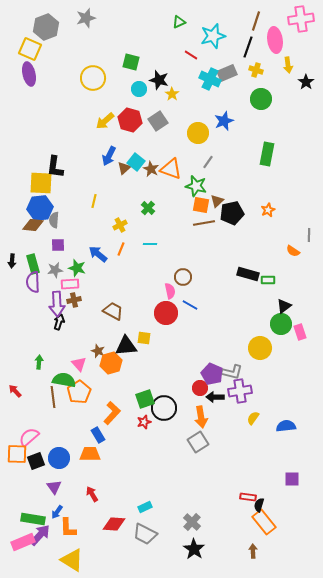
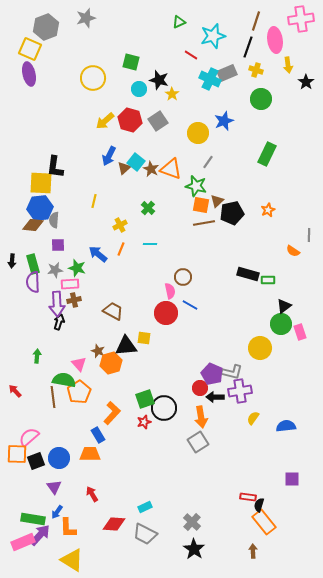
green rectangle at (267, 154): rotated 15 degrees clockwise
green arrow at (39, 362): moved 2 px left, 6 px up
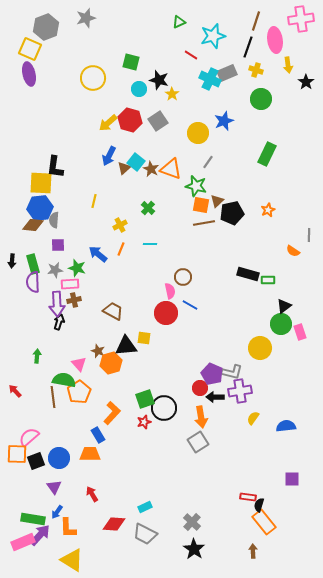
yellow arrow at (105, 121): moved 3 px right, 2 px down
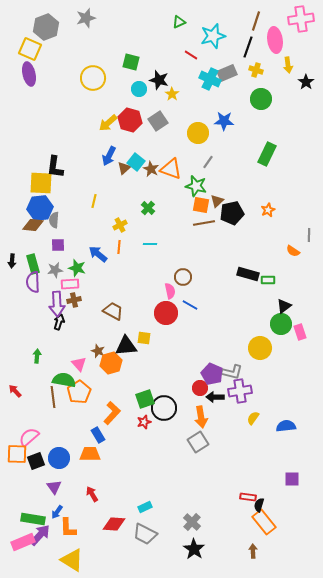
blue star at (224, 121): rotated 24 degrees clockwise
orange line at (121, 249): moved 2 px left, 2 px up; rotated 16 degrees counterclockwise
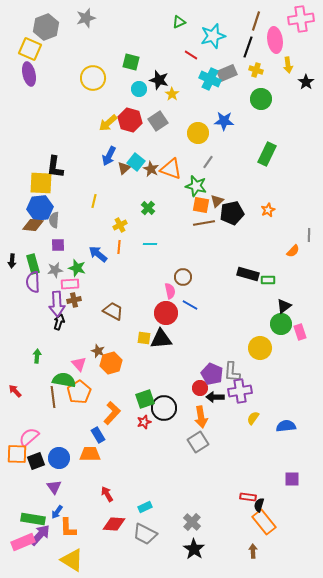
orange semicircle at (293, 251): rotated 80 degrees counterclockwise
black triangle at (126, 346): moved 35 px right, 7 px up
gray L-shape at (232, 372): rotated 80 degrees clockwise
red arrow at (92, 494): moved 15 px right
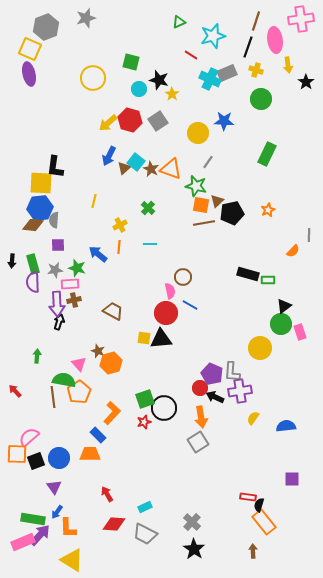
black arrow at (215, 397): rotated 24 degrees clockwise
blue rectangle at (98, 435): rotated 14 degrees counterclockwise
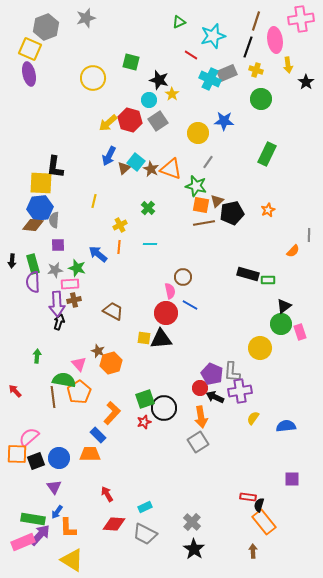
cyan circle at (139, 89): moved 10 px right, 11 px down
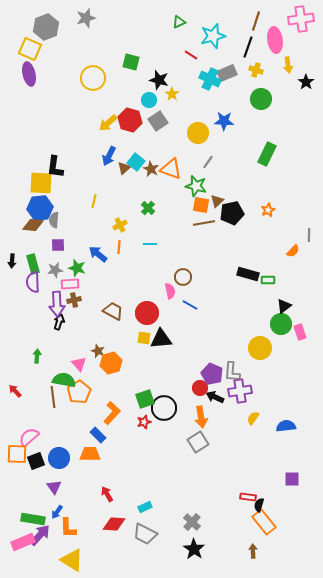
red circle at (166, 313): moved 19 px left
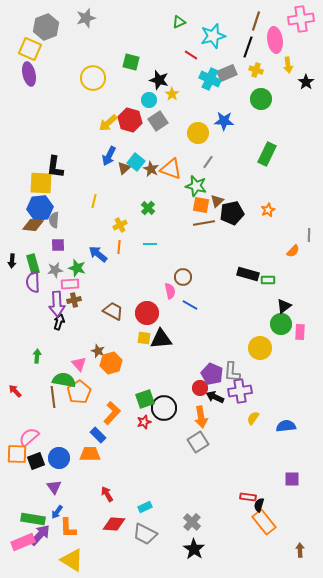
pink rectangle at (300, 332): rotated 21 degrees clockwise
brown arrow at (253, 551): moved 47 px right, 1 px up
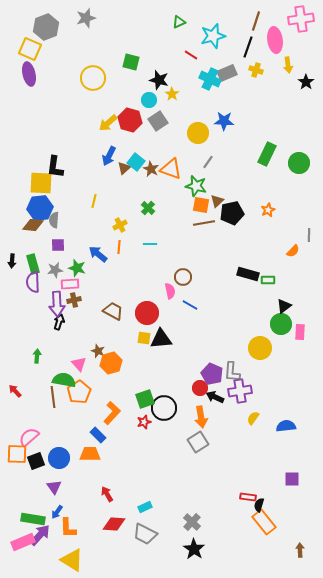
green circle at (261, 99): moved 38 px right, 64 px down
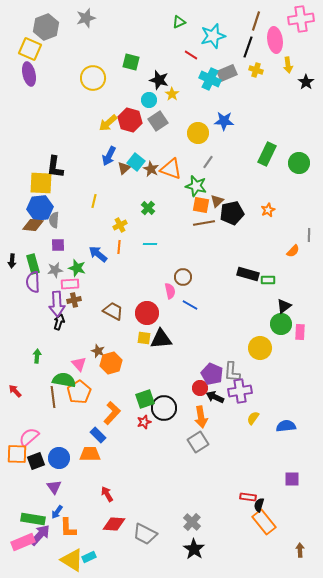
cyan rectangle at (145, 507): moved 56 px left, 50 px down
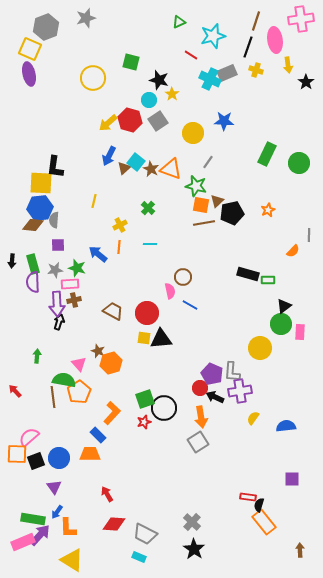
yellow circle at (198, 133): moved 5 px left
cyan rectangle at (89, 557): moved 50 px right; rotated 48 degrees clockwise
